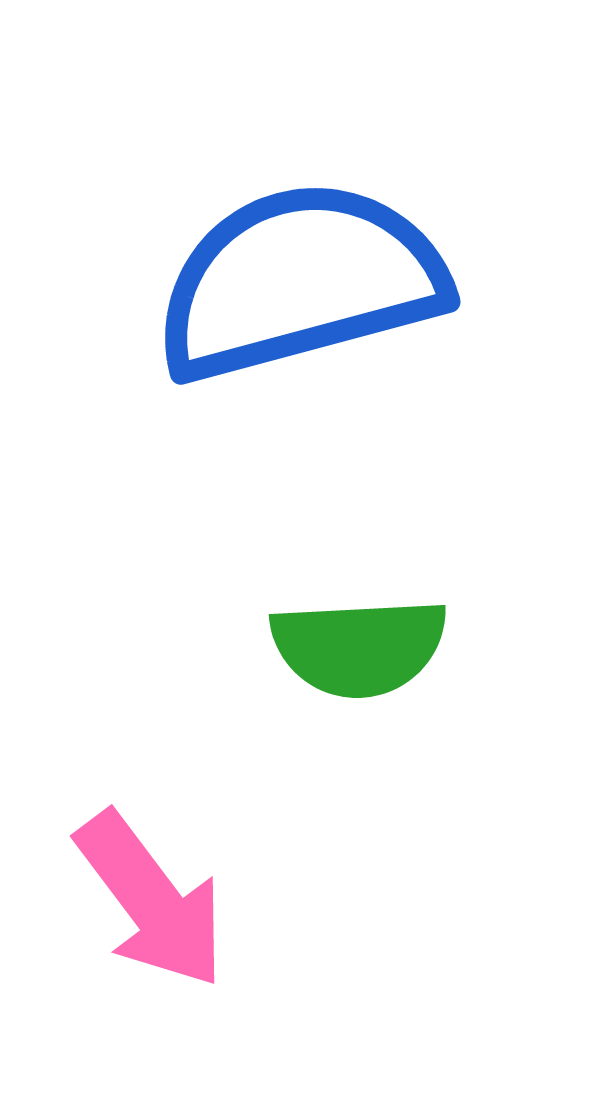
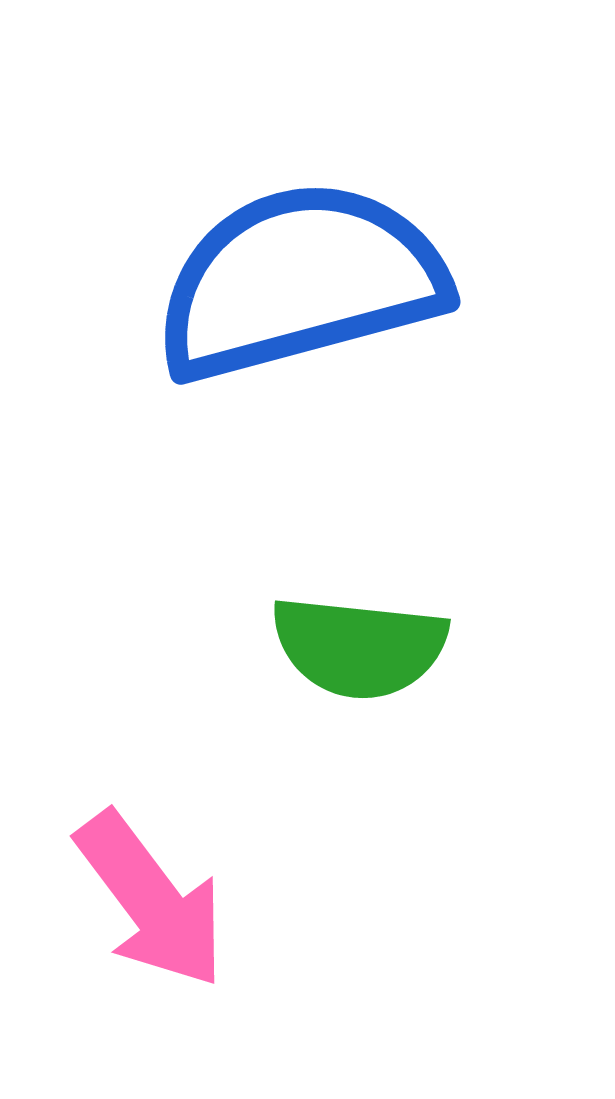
green semicircle: rotated 9 degrees clockwise
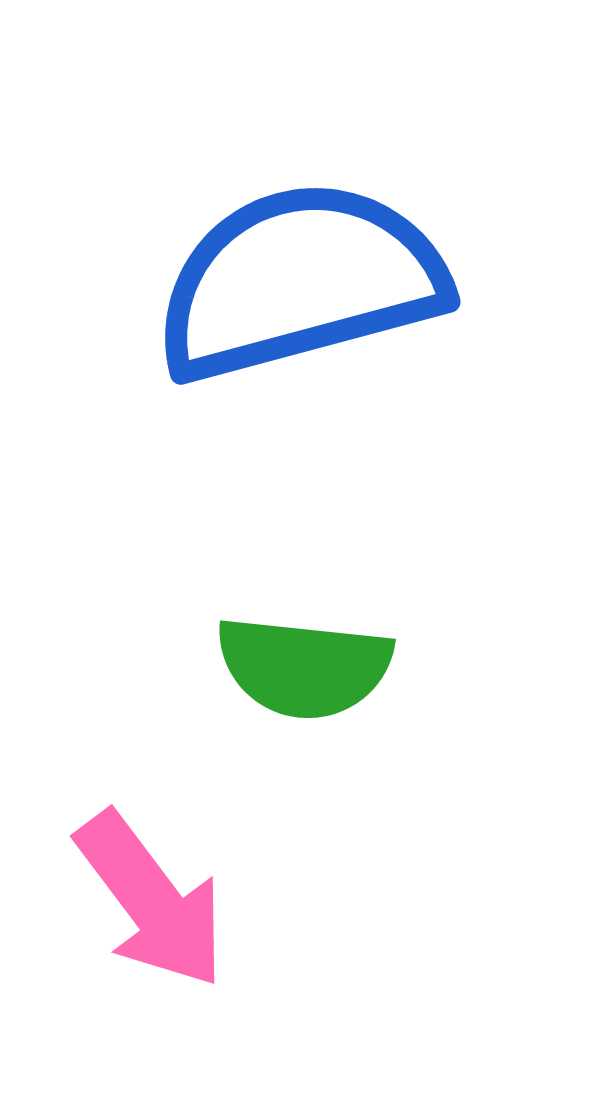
green semicircle: moved 55 px left, 20 px down
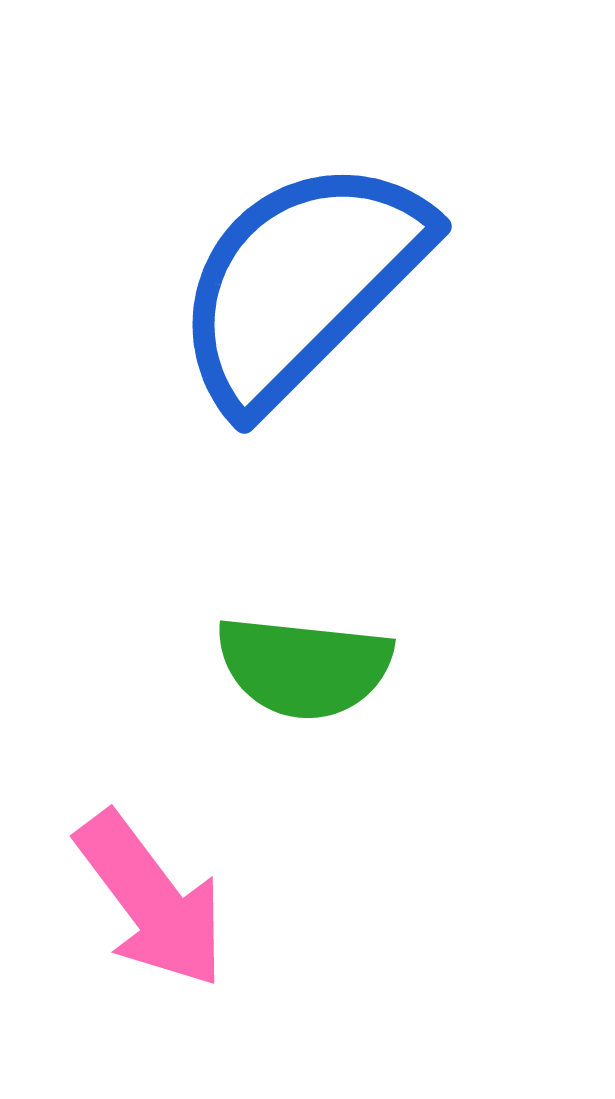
blue semicircle: moved 1 px right, 2 px down; rotated 30 degrees counterclockwise
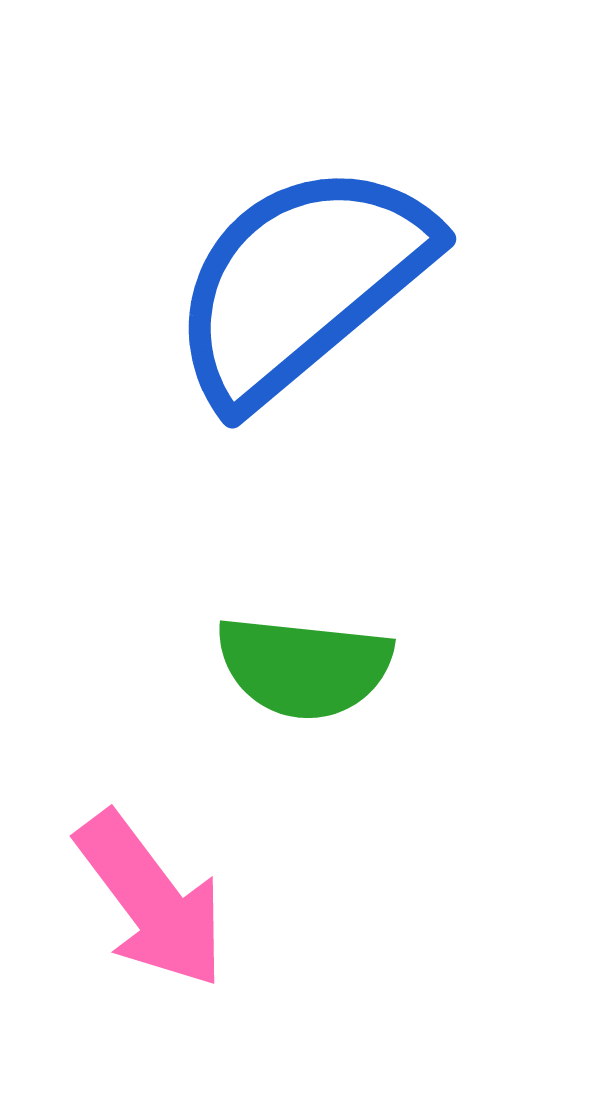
blue semicircle: rotated 5 degrees clockwise
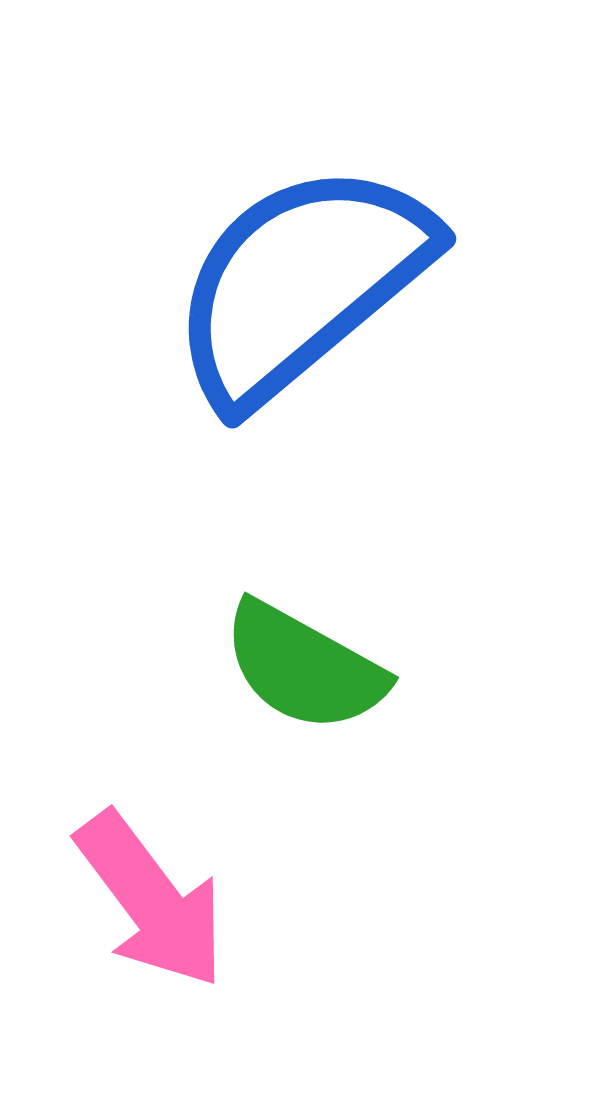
green semicircle: rotated 23 degrees clockwise
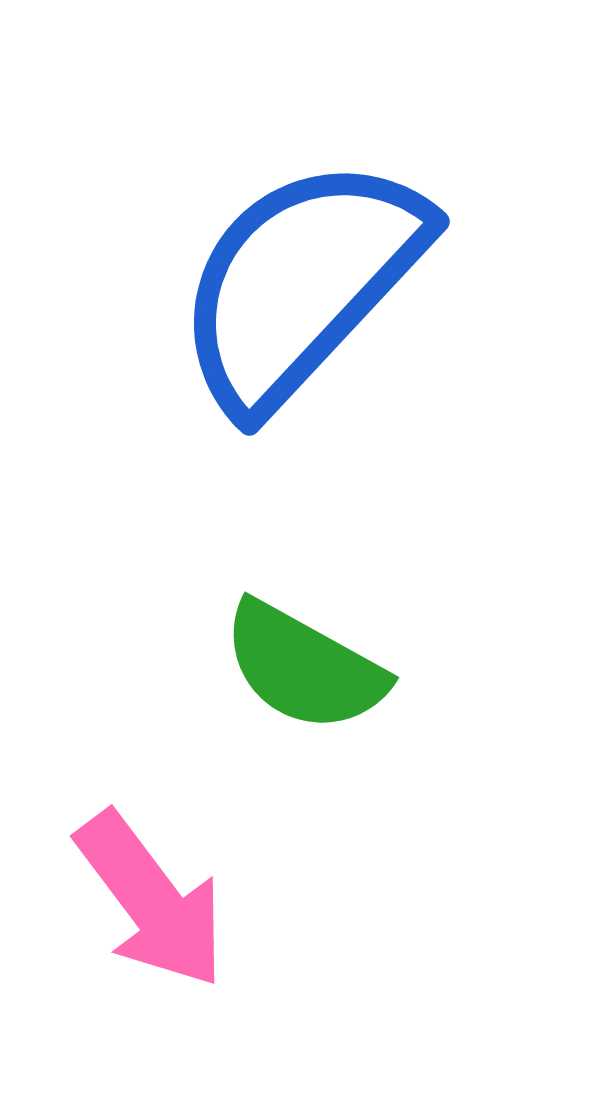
blue semicircle: rotated 7 degrees counterclockwise
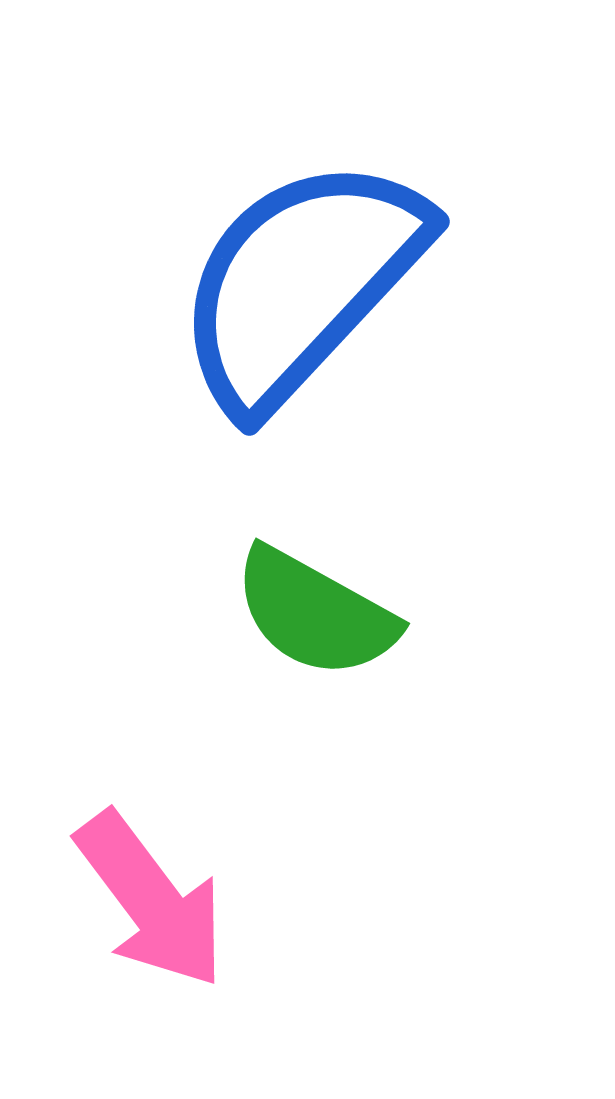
green semicircle: moved 11 px right, 54 px up
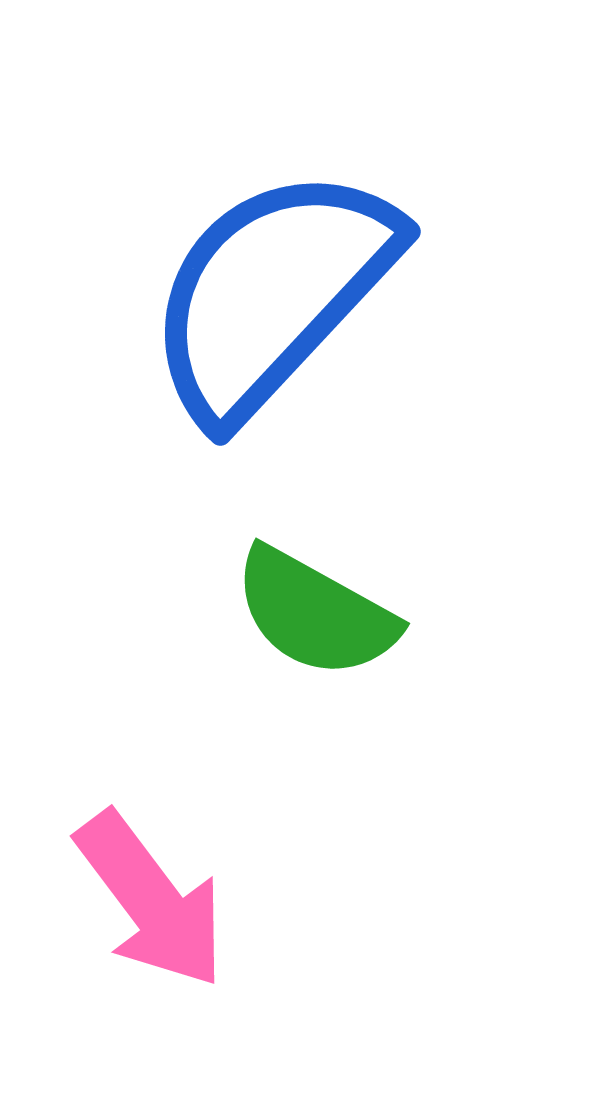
blue semicircle: moved 29 px left, 10 px down
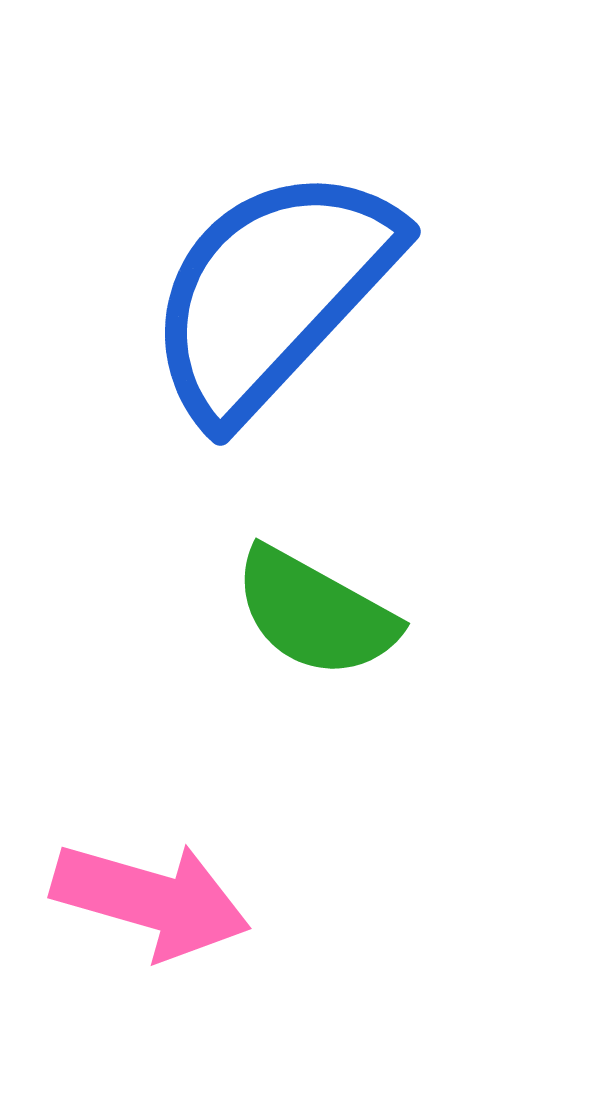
pink arrow: rotated 37 degrees counterclockwise
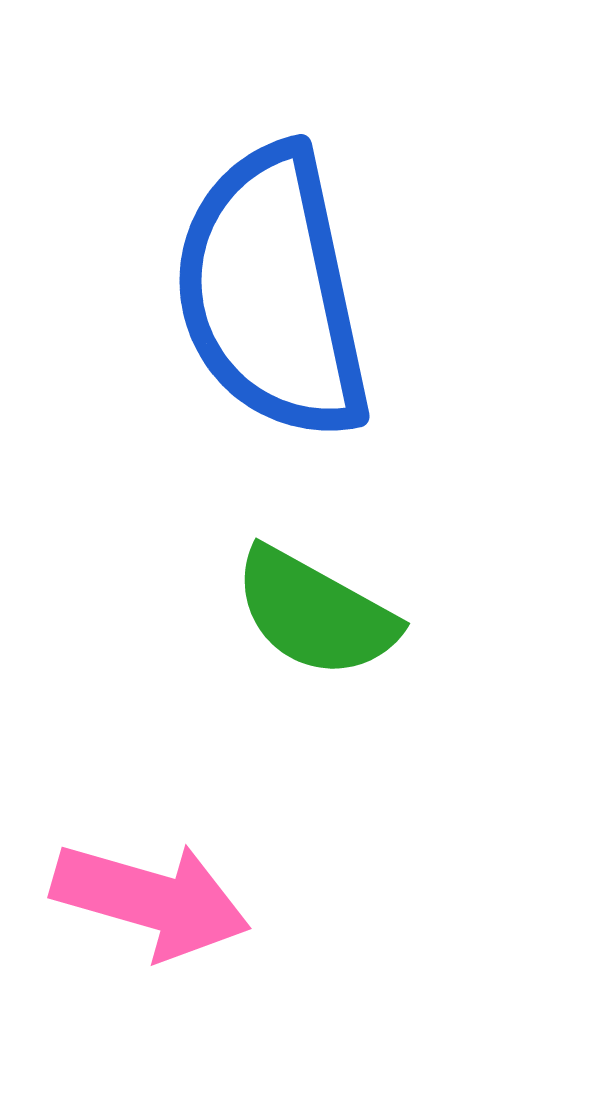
blue semicircle: rotated 55 degrees counterclockwise
